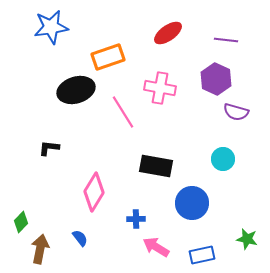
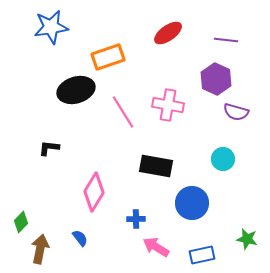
pink cross: moved 8 px right, 17 px down
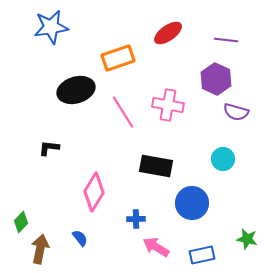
orange rectangle: moved 10 px right, 1 px down
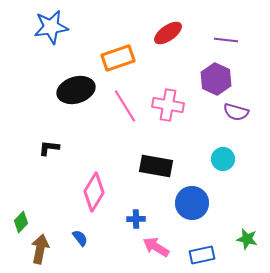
pink line: moved 2 px right, 6 px up
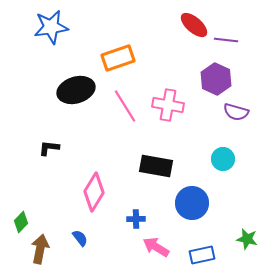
red ellipse: moved 26 px right, 8 px up; rotated 76 degrees clockwise
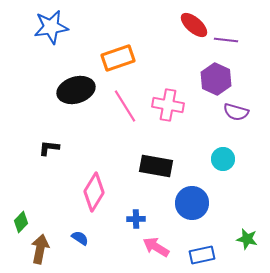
blue semicircle: rotated 18 degrees counterclockwise
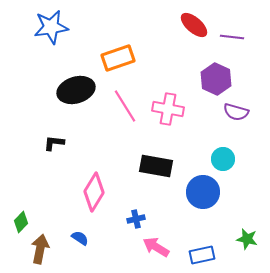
purple line: moved 6 px right, 3 px up
pink cross: moved 4 px down
black L-shape: moved 5 px right, 5 px up
blue circle: moved 11 px right, 11 px up
blue cross: rotated 12 degrees counterclockwise
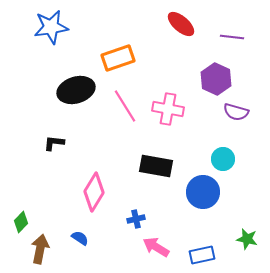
red ellipse: moved 13 px left, 1 px up
